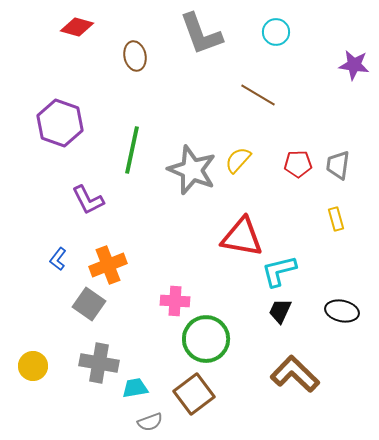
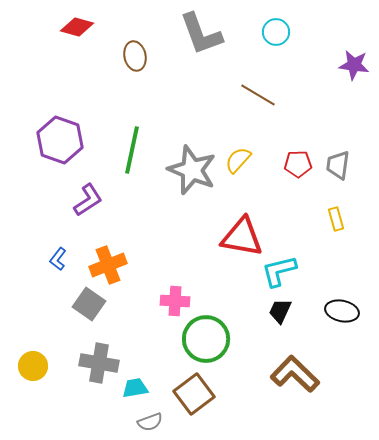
purple hexagon: moved 17 px down
purple L-shape: rotated 96 degrees counterclockwise
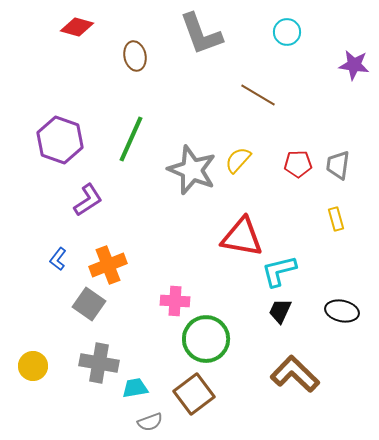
cyan circle: moved 11 px right
green line: moved 1 px left, 11 px up; rotated 12 degrees clockwise
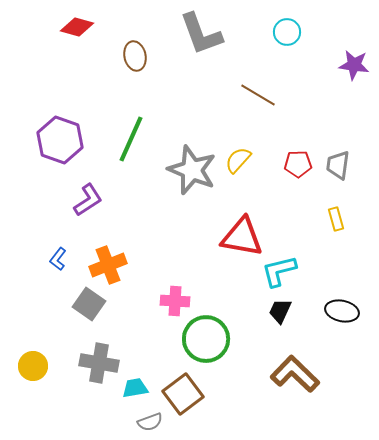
brown square: moved 11 px left
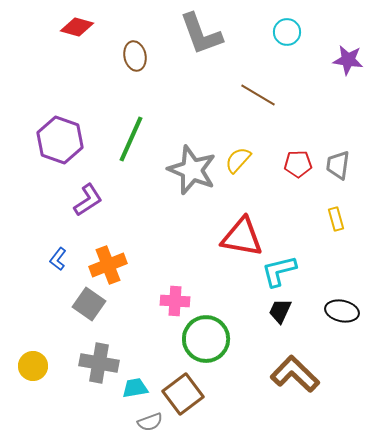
purple star: moved 6 px left, 5 px up
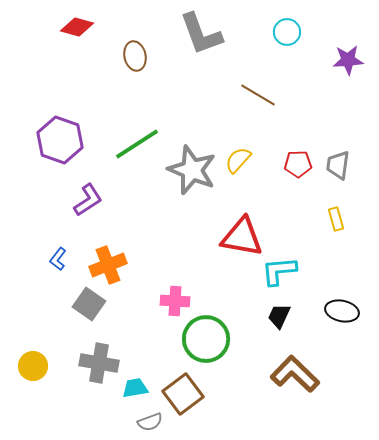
purple star: rotated 12 degrees counterclockwise
green line: moved 6 px right, 5 px down; rotated 33 degrees clockwise
cyan L-shape: rotated 9 degrees clockwise
black trapezoid: moved 1 px left, 5 px down
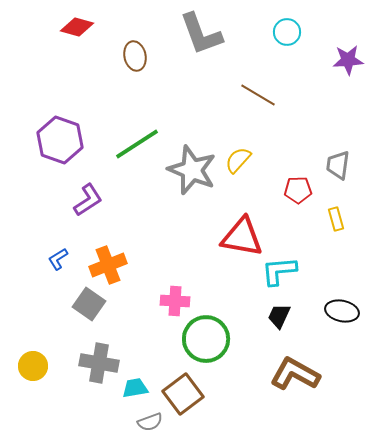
red pentagon: moved 26 px down
blue L-shape: rotated 20 degrees clockwise
brown L-shape: rotated 15 degrees counterclockwise
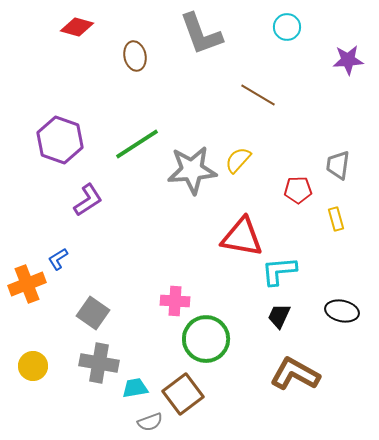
cyan circle: moved 5 px up
gray star: rotated 27 degrees counterclockwise
orange cross: moved 81 px left, 19 px down
gray square: moved 4 px right, 9 px down
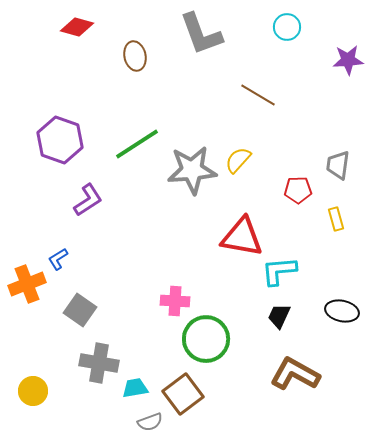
gray square: moved 13 px left, 3 px up
yellow circle: moved 25 px down
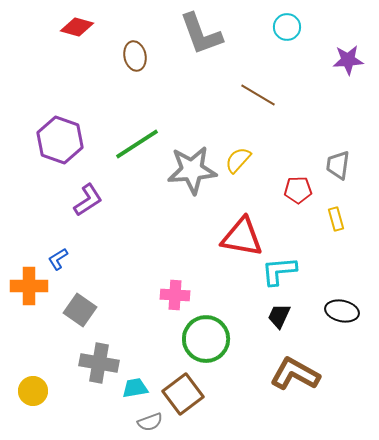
orange cross: moved 2 px right, 2 px down; rotated 21 degrees clockwise
pink cross: moved 6 px up
